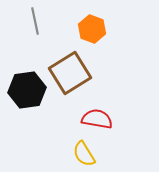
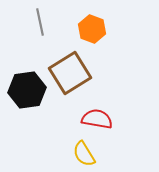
gray line: moved 5 px right, 1 px down
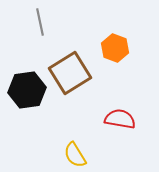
orange hexagon: moved 23 px right, 19 px down
red semicircle: moved 23 px right
yellow semicircle: moved 9 px left, 1 px down
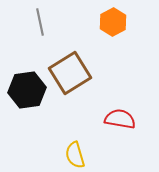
orange hexagon: moved 2 px left, 26 px up; rotated 12 degrees clockwise
yellow semicircle: rotated 16 degrees clockwise
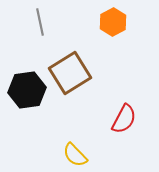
red semicircle: moved 4 px right; rotated 108 degrees clockwise
yellow semicircle: rotated 28 degrees counterclockwise
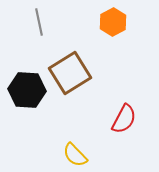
gray line: moved 1 px left
black hexagon: rotated 12 degrees clockwise
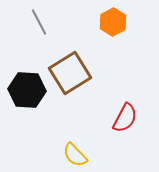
gray line: rotated 16 degrees counterclockwise
red semicircle: moved 1 px right, 1 px up
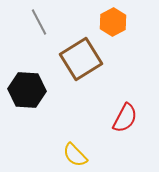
brown square: moved 11 px right, 14 px up
